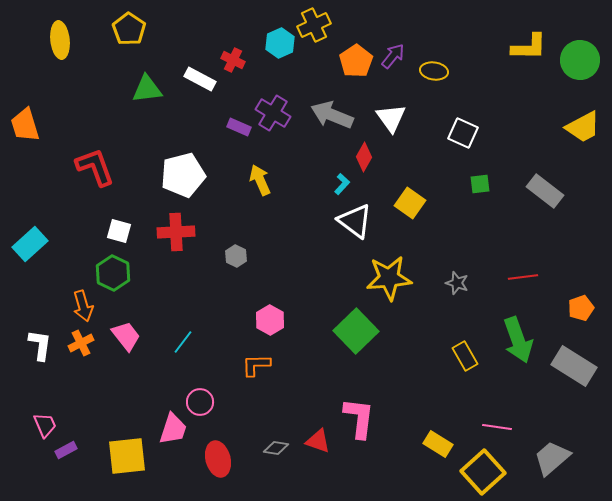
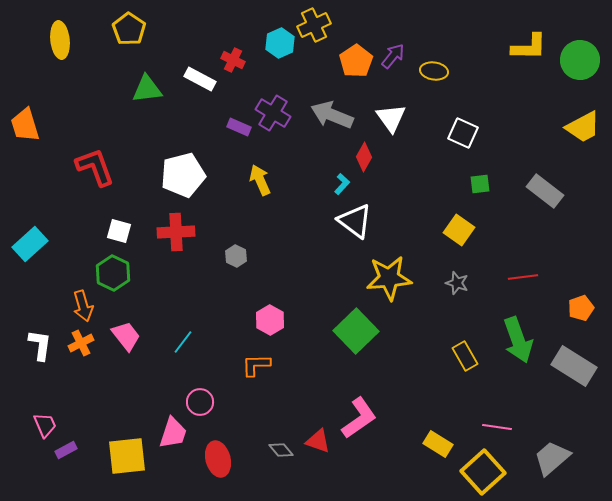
yellow square at (410, 203): moved 49 px right, 27 px down
pink L-shape at (359, 418): rotated 48 degrees clockwise
pink trapezoid at (173, 429): moved 4 px down
gray diamond at (276, 448): moved 5 px right, 2 px down; rotated 40 degrees clockwise
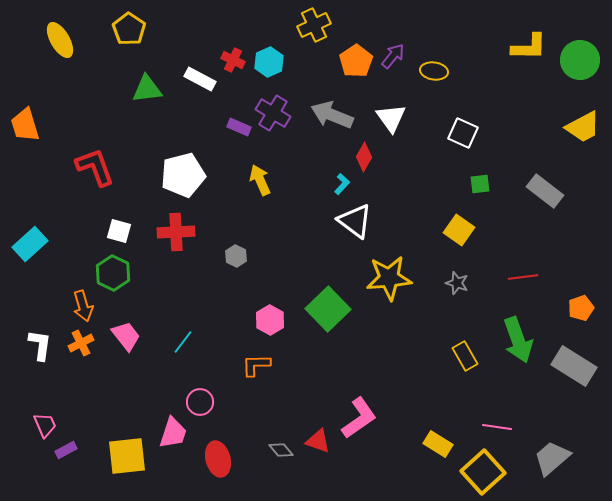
yellow ellipse at (60, 40): rotated 24 degrees counterclockwise
cyan hexagon at (280, 43): moved 11 px left, 19 px down
green square at (356, 331): moved 28 px left, 22 px up
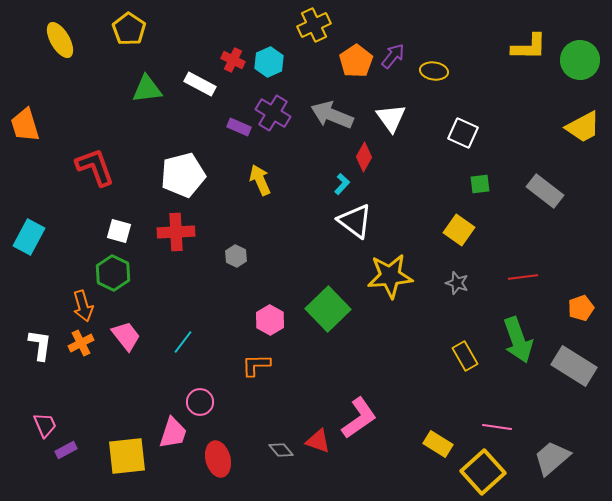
white rectangle at (200, 79): moved 5 px down
cyan rectangle at (30, 244): moved 1 px left, 7 px up; rotated 20 degrees counterclockwise
yellow star at (389, 278): moved 1 px right, 2 px up
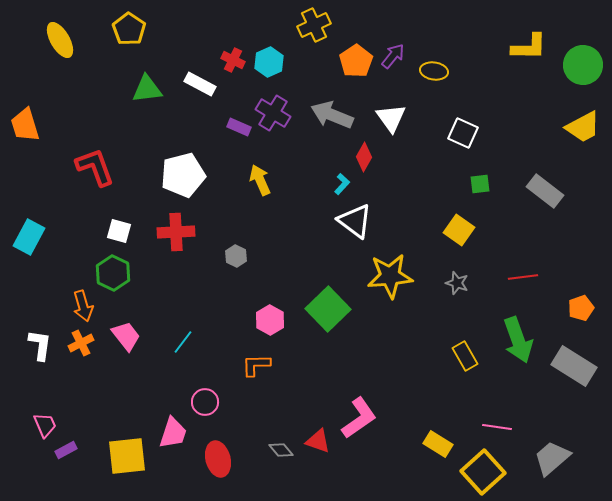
green circle at (580, 60): moved 3 px right, 5 px down
pink circle at (200, 402): moved 5 px right
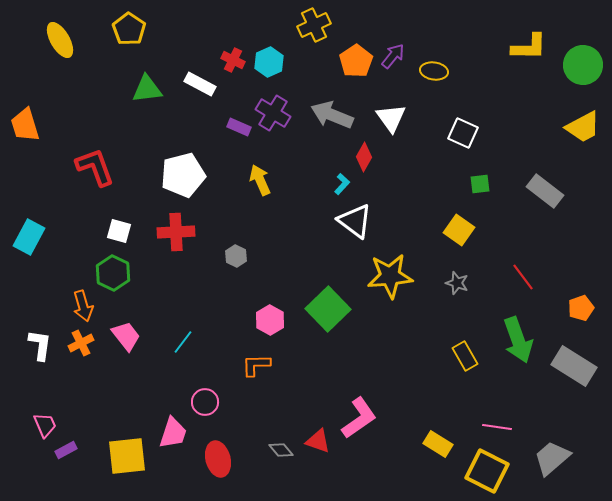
red line at (523, 277): rotated 60 degrees clockwise
yellow square at (483, 472): moved 4 px right, 1 px up; rotated 21 degrees counterclockwise
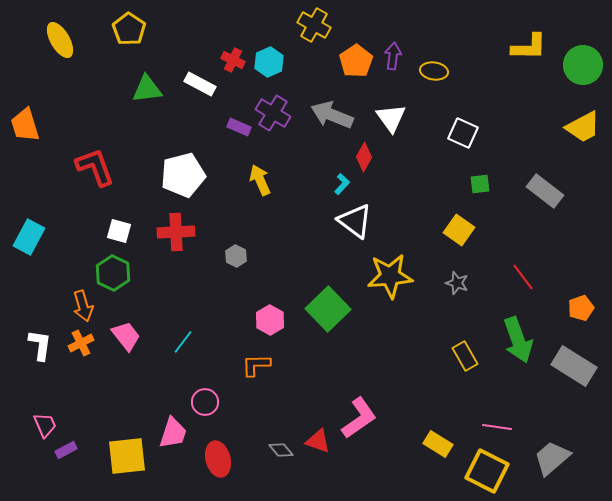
yellow cross at (314, 25): rotated 36 degrees counterclockwise
purple arrow at (393, 56): rotated 32 degrees counterclockwise
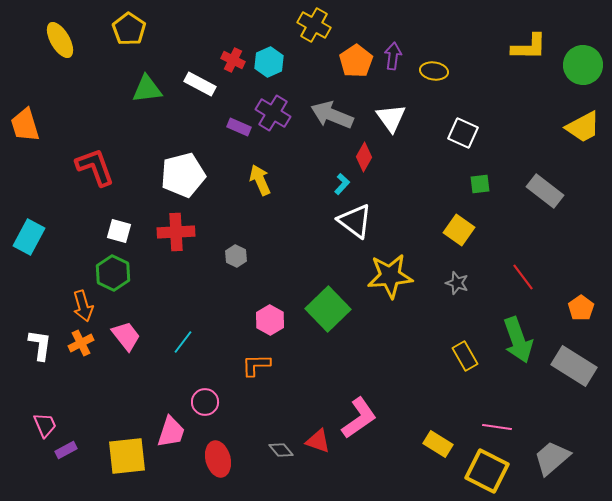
orange pentagon at (581, 308): rotated 15 degrees counterclockwise
pink trapezoid at (173, 433): moved 2 px left, 1 px up
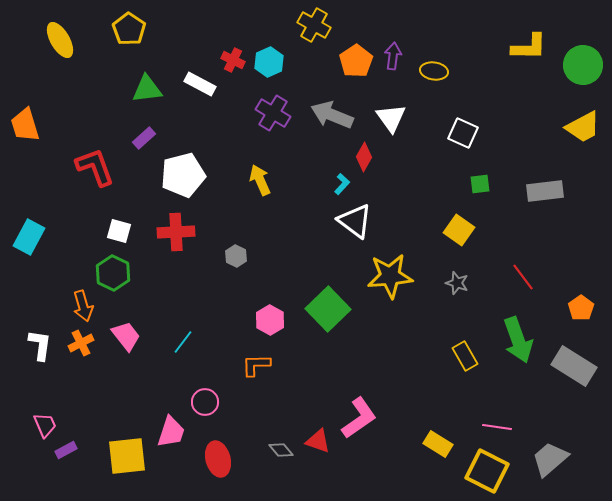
purple rectangle at (239, 127): moved 95 px left, 11 px down; rotated 65 degrees counterclockwise
gray rectangle at (545, 191): rotated 45 degrees counterclockwise
gray trapezoid at (552, 458): moved 2 px left, 1 px down
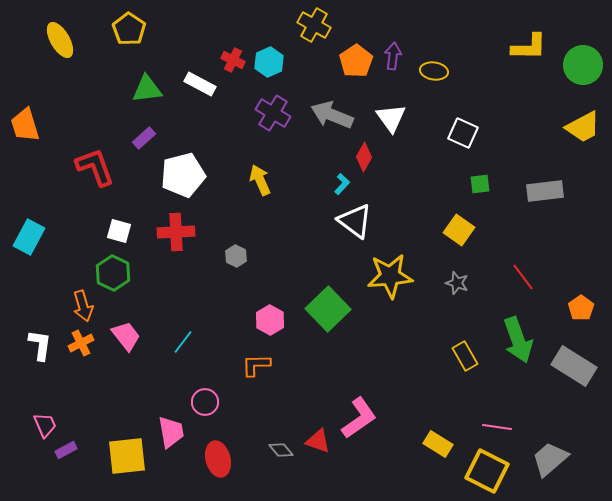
pink trapezoid at (171, 432): rotated 28 degrees counterclockwise
